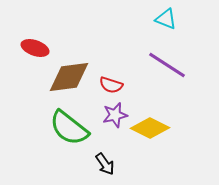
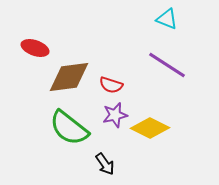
cyan triangle: moved 1 px right
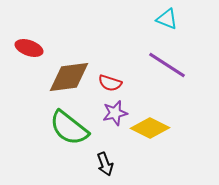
red ellipse: moved 6 px left
red semicircle: moved 1 px left, 2 px up
purple star: moved 2 px up
black arrow: rotated 15 degrees clockwise
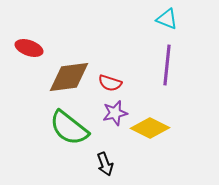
purple line: rotated 63 degrees clockwise
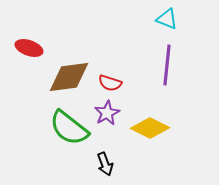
purple star: moved 8 px left; rotated 15 degrees counterclockwise
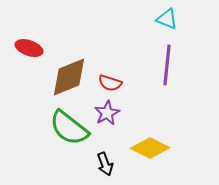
brown diamond: rotated 15 degrees counterclockwise
yellow diamond: moved 20 px down
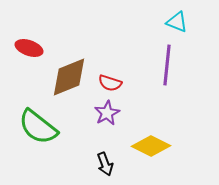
cyan triangle: moved 10 px right, 3 px down
green semicircle: moved 31 px left, 1 px up
yellow diamond: moved 1 px right, 2 px up
